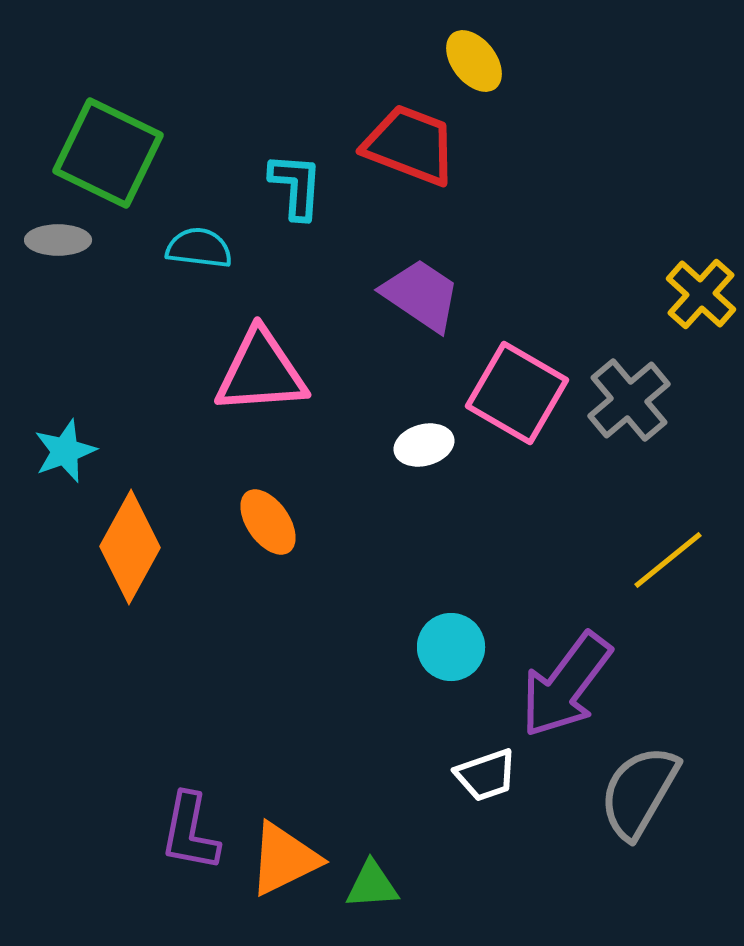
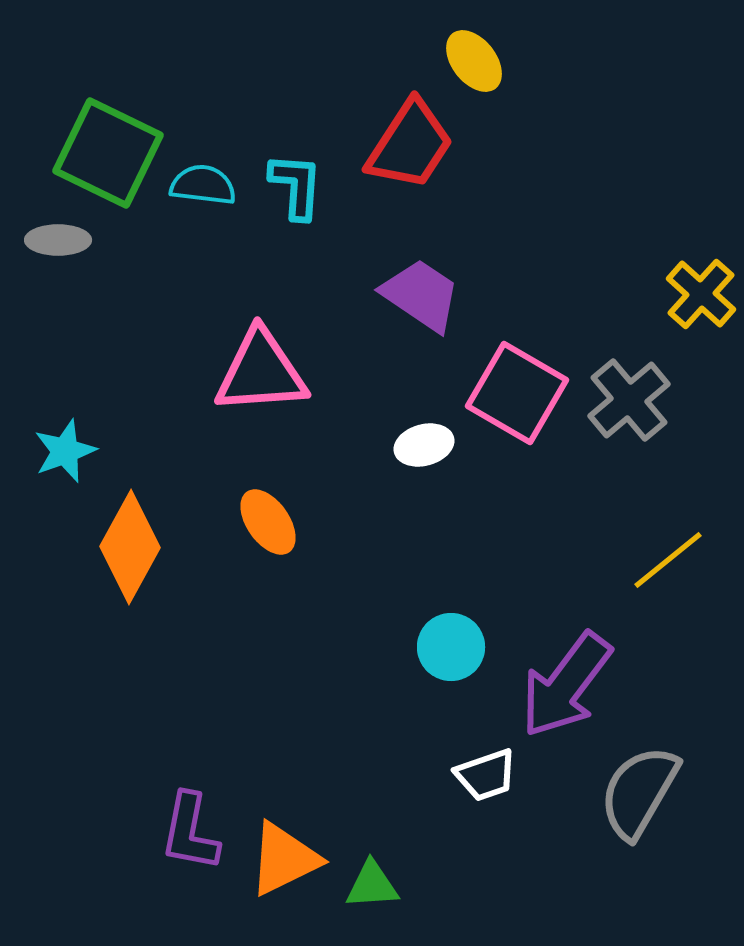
red trapezoid: rotated 102 degrees clockwise
cyan semicircle: moved 4 px right, 63 px up
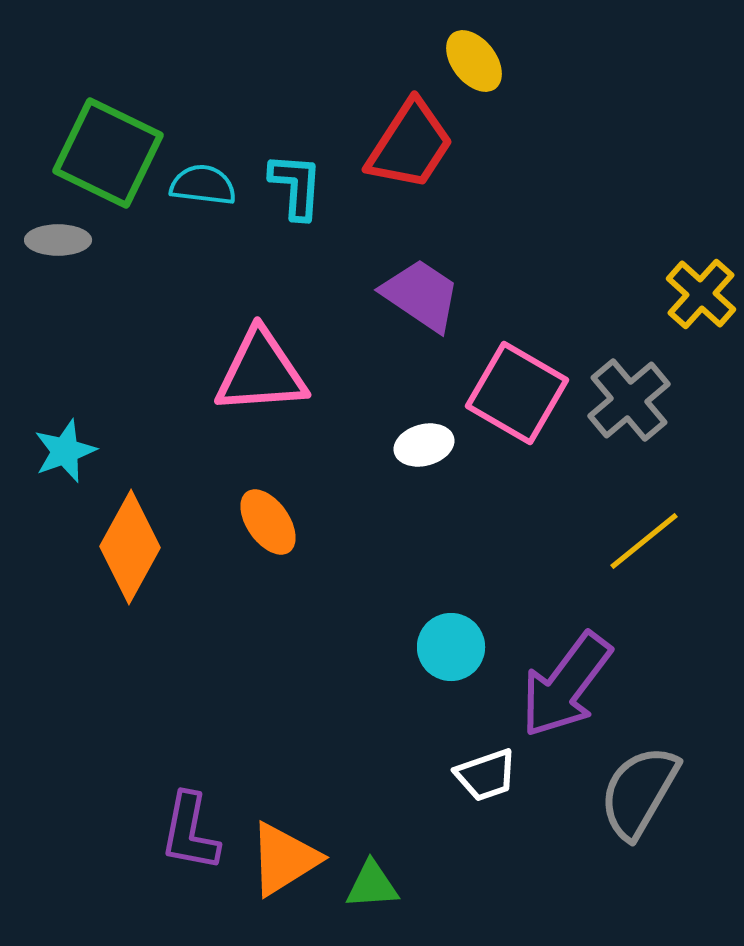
yellow line: moved 24 px left, 19 px up
orange triangle: rotated 6 degrees counterclockwise
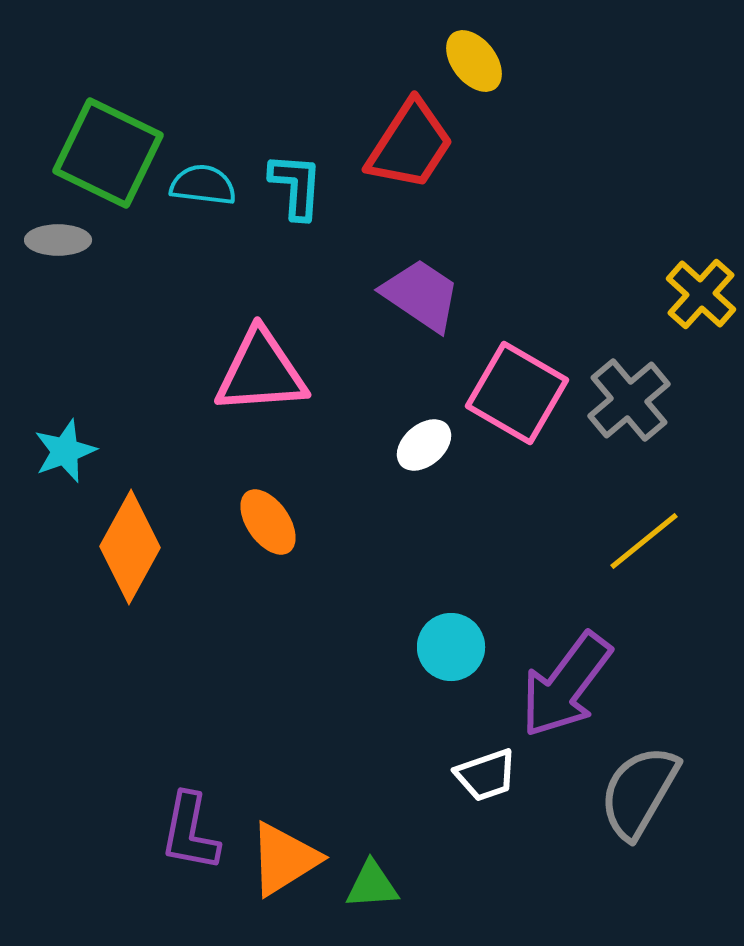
white ellipse: rotated 26 degrees counterclockwise
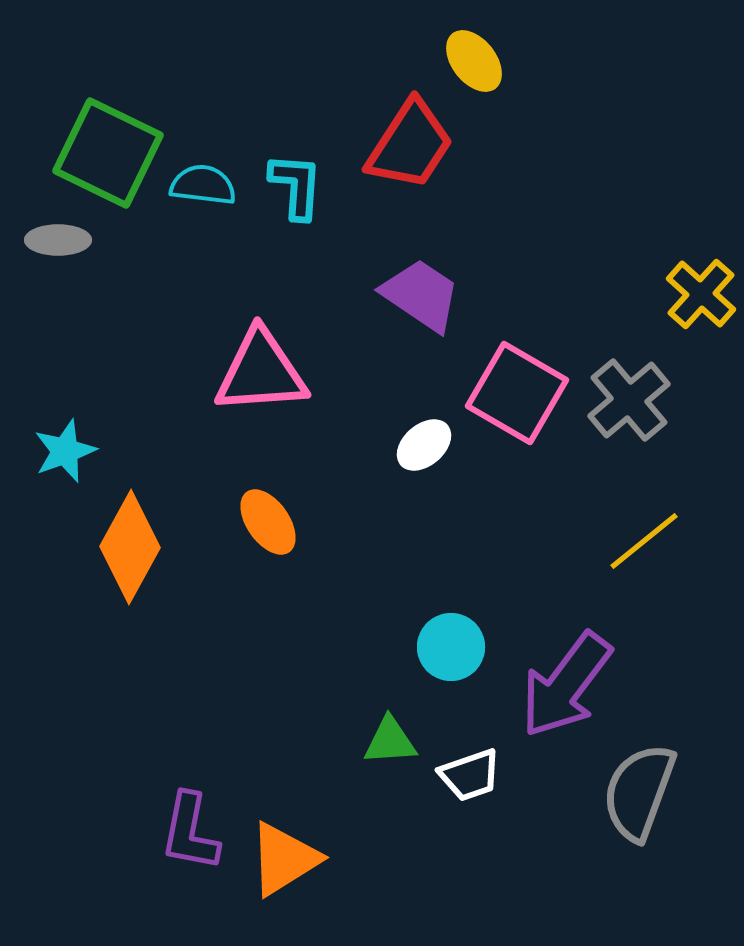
white trapezoid: moved 16 px left
gray semicircle: rotated 10 degrees counterclockwise
green triangle: moved 18 px right, 144 px up
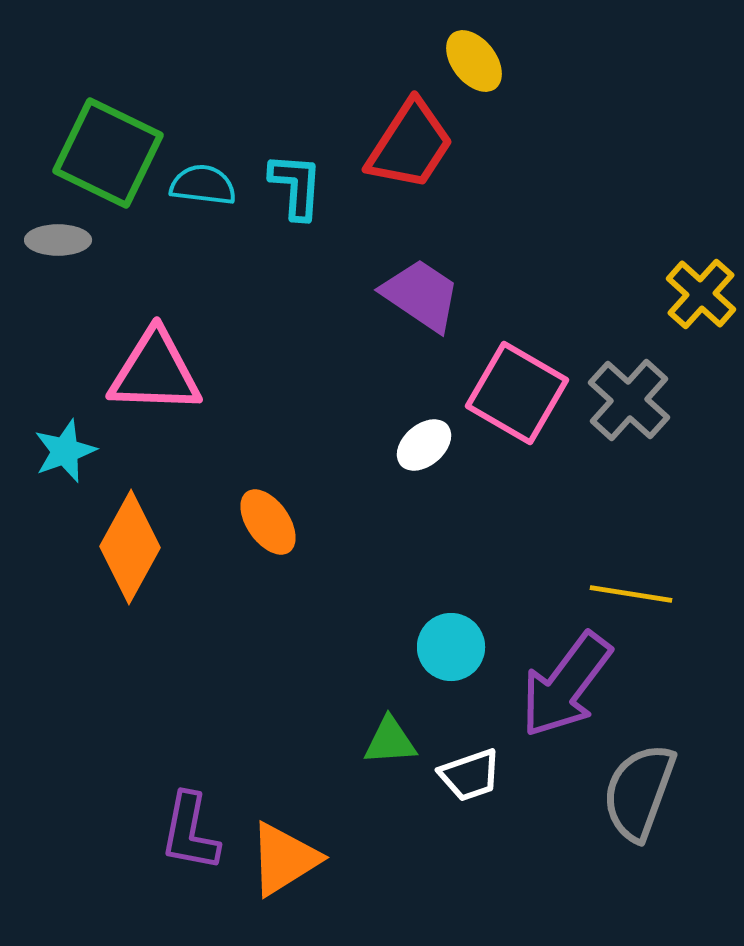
pink triangle: moved 106 px left; rotated 6 degrees clockwise
gray cross: rotated 8 degrees counterclockwise
yellow line: moved 13 px left, 53 px down; rotated 48 degrees clockwise
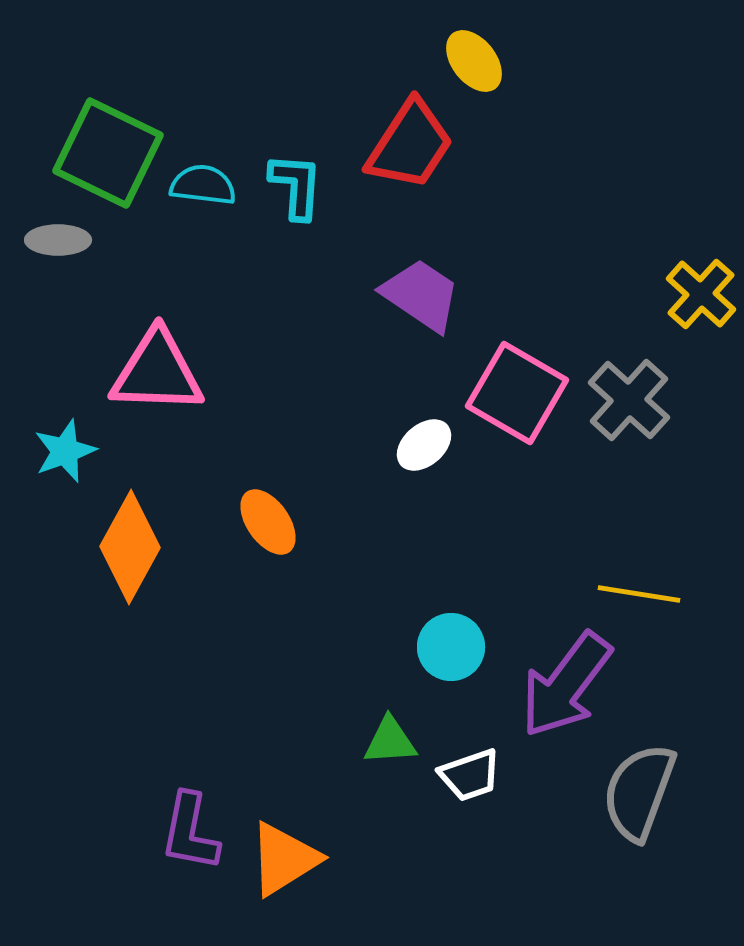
pink triangle: moved 2 px right
yellow line: moved 8 px right
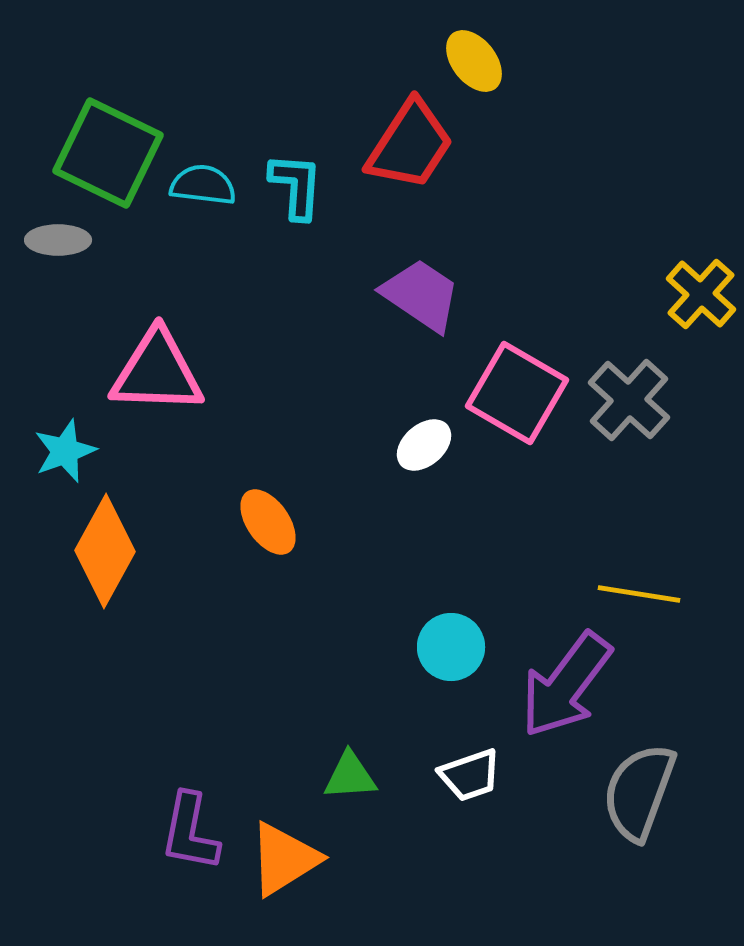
orange diamond: moved 25 px left, 4 px down
green triangle: moved 40 px left, 35 px down
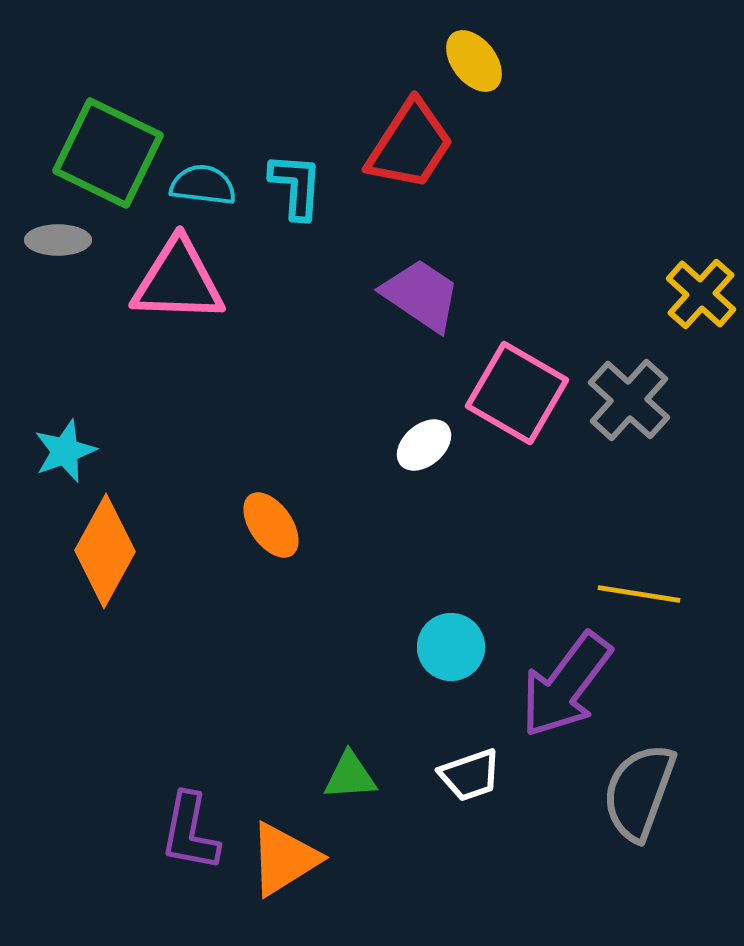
pink triangle: moved 21 px right, 91 px up
orange ellipse: moved 3 px right, 3 px down
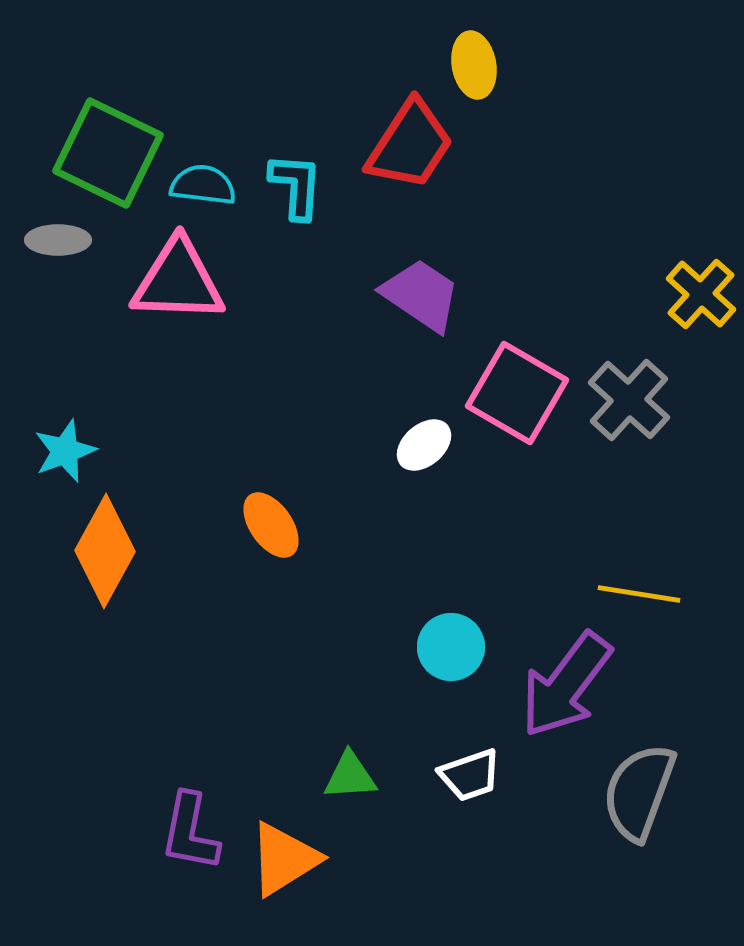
yellow ellipse: moved 4 px down; rotated 28 degrees clockwise
